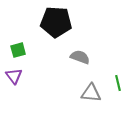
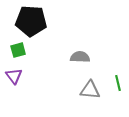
black pentagon: moved 25 px left, 1 px up
gray semicircle: rotated 18 degrees counterclockwise
gray triangle: moved 1 px left, 3 px up
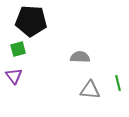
green square: moved 1 px up
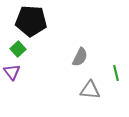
green square: rotated 28 degrees counterclockwise
gray semicircle: rotated 114 degrees clockwise
purple triangle: moved 2 px left, 4 px up
green line: moved 2 px left, 10 px up
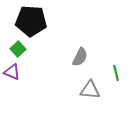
purple triangle: rotated 30 degrees counterclockwise
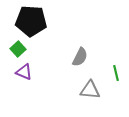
purple triangle: moved 12 px right
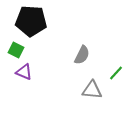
green square: moved 2 px left, 1 px down; rotated 21 degrees counterclockwise
gray semicircle: moved 2 px right, 2 px up
green line: rotated 56 degrees clockwise
gray triangle: moved 2 px right
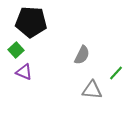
black pentagon: moved 1 px down
green square: rotated 21 degrees clockwise
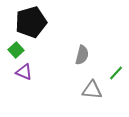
black pentagon: rotated 20 degrees counterclockwise
gray semicircle: rotated 12 degrees counterclockwise
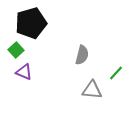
black pentagon: moved 1 px down
